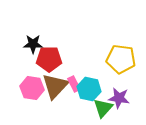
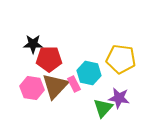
cyan hexagon: moved 16 px up
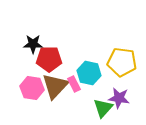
yellow pentagon: moved 1 px right, 3 px down
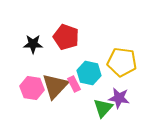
red pentagon: moved 17 px right, 22 px up; rotated 20 degrees clockwise
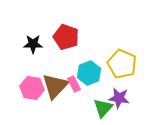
yellow pentagon: moved 2 px down; rotated 16 degrees clockwise
cyan hexagon: rotated 25 degrees clockwise
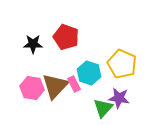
cyan hexagon: rotated 20 degrees counterclockwise
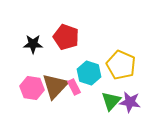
yellow pentagon: moved 1 px left, 1 px down
pink rectangle: moved 3 px down
purple star: moved 11 px right, 4 px down
green triangle: moved 8 px right, 7 px up
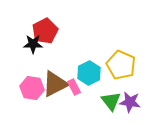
red pentagon: moved 21 px left, 6 px up; rotated 25 degrees clockwise
cyan hexagon: rotated 15 degrees clockwise
brown triangle: moved 2 px up; rotated 20 degrees clockwise
green triangle: rotated 20 degrees counterclockwise
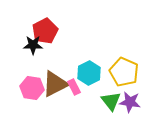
black star: moved 1 px down
yellow pentagon: moved 3 px right, 7 px down
